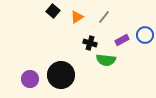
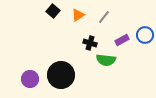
orange triangle: moved 1 px right, 2 px up
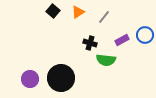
orange triangle: moved 3 px up
black circle: moved 3 px down
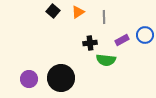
gray line: rotated 40 degrees counterclockwise
black cross: rotated 24 degrees counterclockwise
purple circle: moved 1 px left
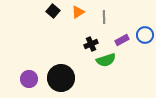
black cross: moved 1 px right, 1 px down; rotated 16 degrees counterclockwise
green semicircle: rotated 24 degrees counterclockwise
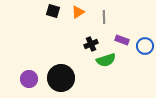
black square: rotated 24 degrees counterclockwise
blue circle: moved 11 px down
purple rectangle: rotated 48 degrees clockwise
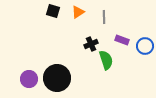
green semicircle: rotated 90 degrees counterclockwise
black circle: moved 4 px left
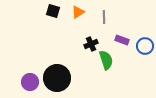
purple circle: moved 1 px right, 3 px down
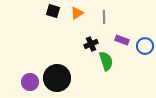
orange triangle: moved 1 px left, 1 px down
green semicircle: moved 1 px down
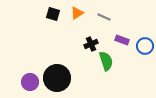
black square: moved 3 px down
gray line: rotated 64 degrees counterclockwise
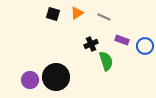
black circle: moved 1 px left, 1 px up
purple circle: moved 2 px up
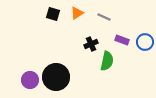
blue circle: moved 4 px up
green semicircle: moved 1 px right; rotated 30 degrees clockwise
